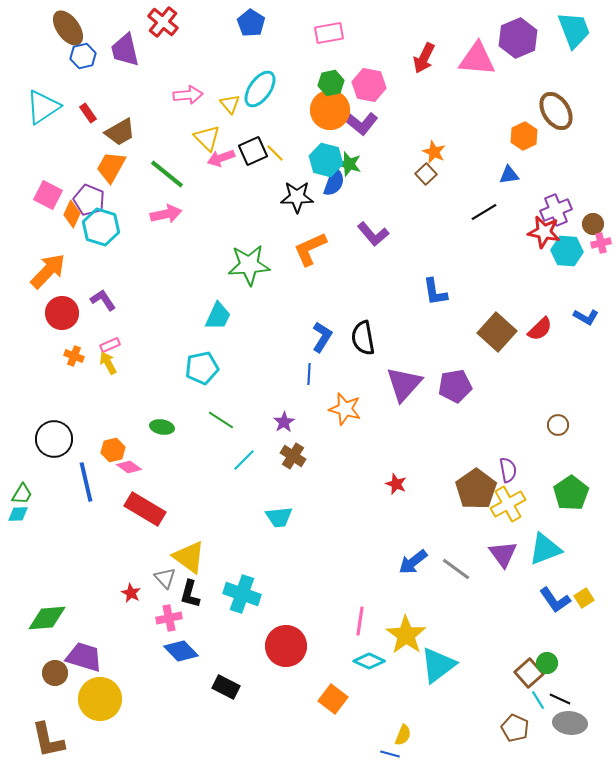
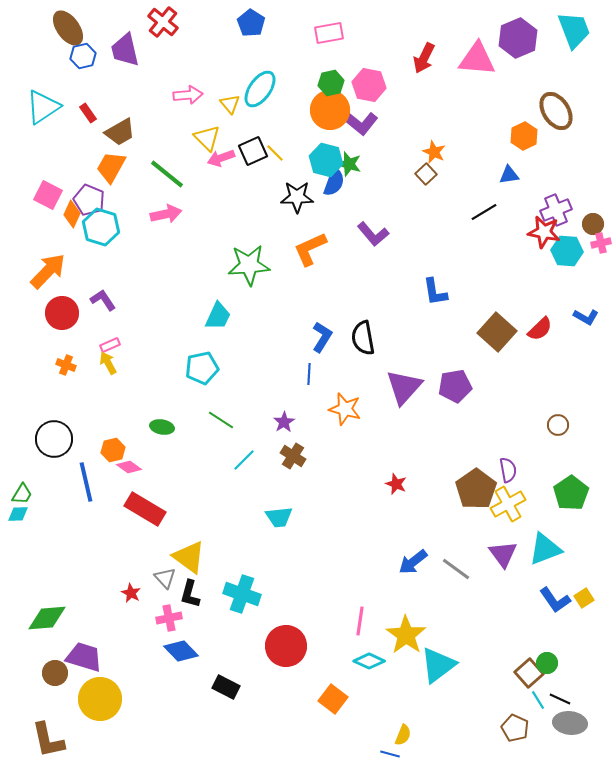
orange cross at (74, 356): moved 8 px left, 9 px down
purple triangle at (404, 384): moved 3 px down
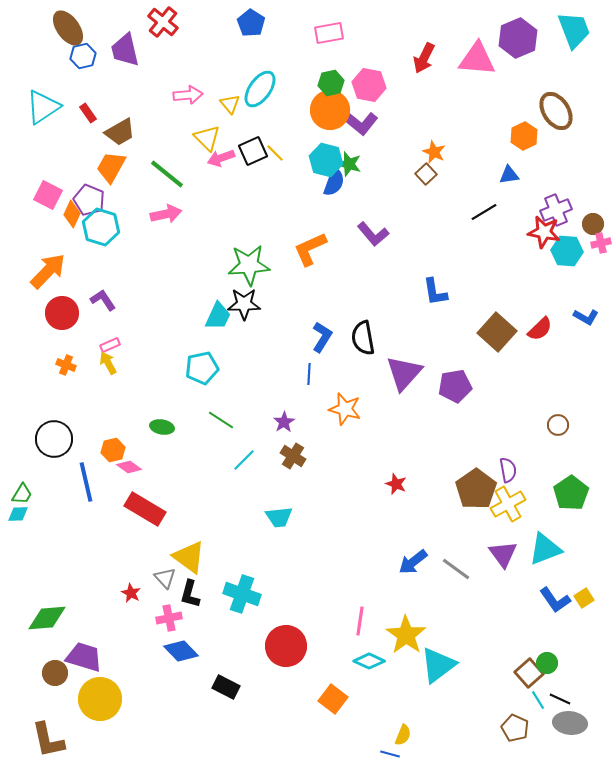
black star at (297, 197): moved 53 px left, 107 px down
purple triangle at (404, 387): moved 14 px up
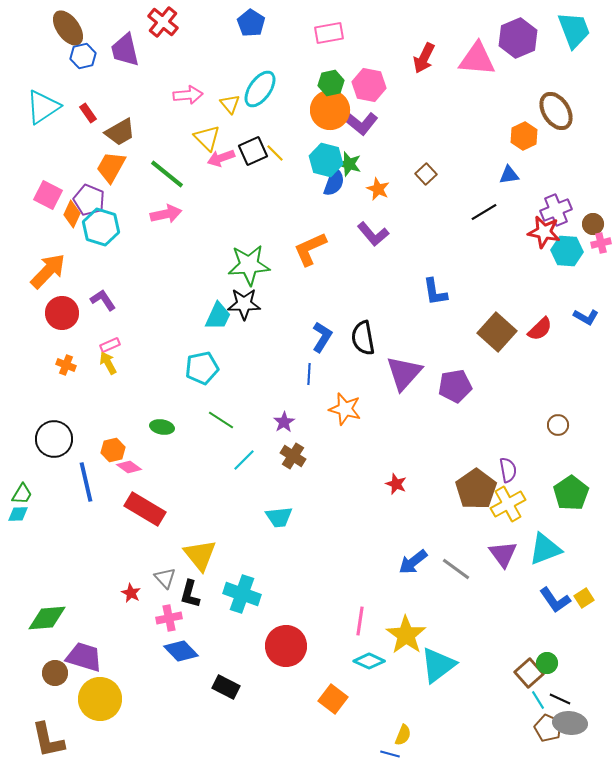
orange star at (434, 152): moved 56 px left, 37 px down
yellow triangle at (189, 557): moved 11 px right, 2 px up; rotated 15 degrees clockwise
brown pentagon at (515, 728): moved 33 px right
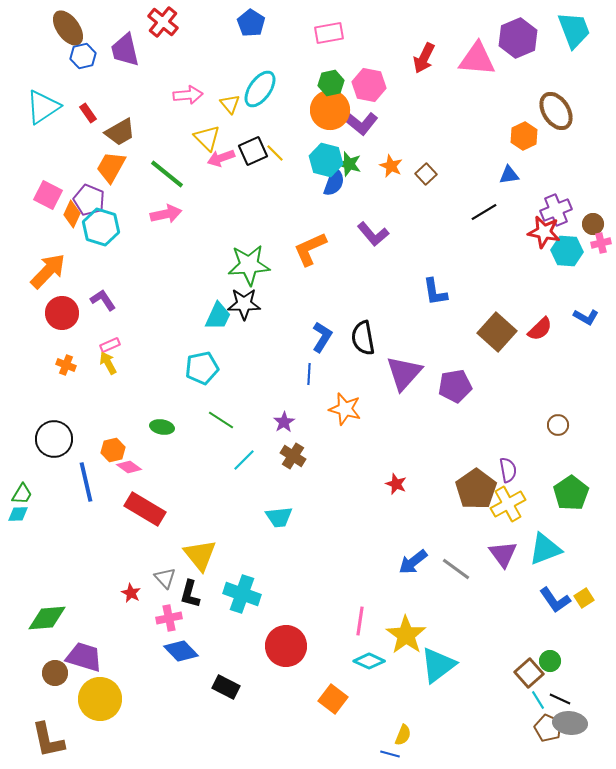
orange star at (378, 189): moved 13 px right, 23 px up
green circle at (547, 663): moved 3 px right, 2 px up
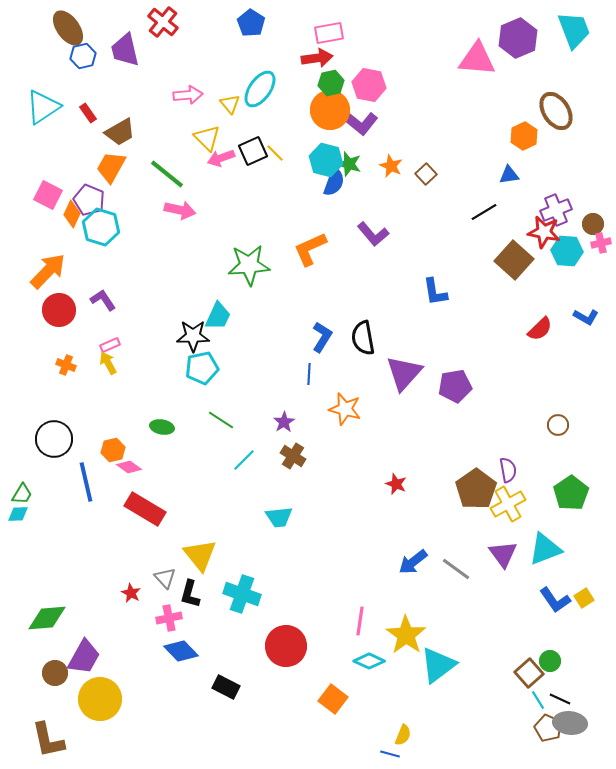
red arrow at (424, 58): moved 107 px left; rotated 124 degrees counterclockwise
pink arrow at (166, 214): moved 14 px right, 4 px up; rotated 24 degrees clockwise
black star at (244, 304): moved 51 px left, 32 px down
red circle at (62, 313): moved 3 px left, 3 px up
brown square at (497, 332): moved 17 px right, 72 px up
purple trapezoid at (84, 657): rotated 102 degrees clockwise
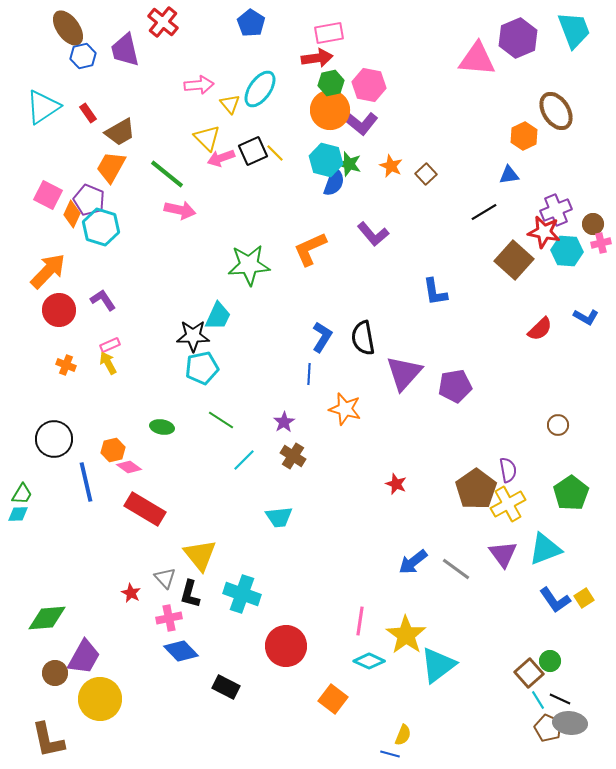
pink arrow at (188, 95): moved 11 px right, 10 px up
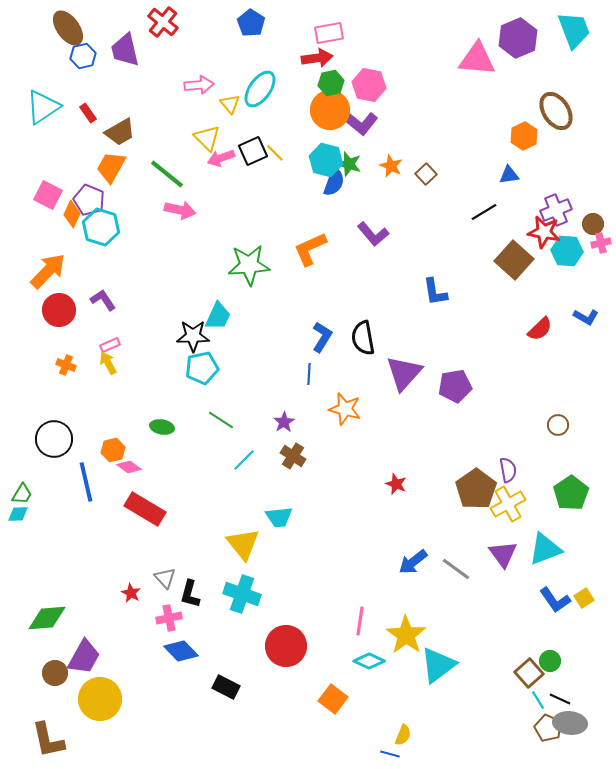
yellow triangle at (200, 555): moved 43 px right, 11 px up
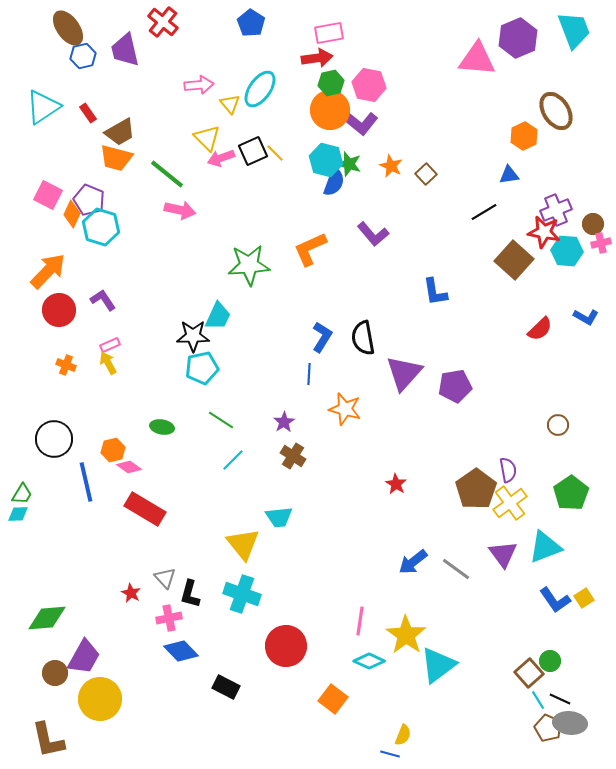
orange trapezoid at (111, 167): moved 5 px right, 9 px up; rotated 104 degrees counterclockwise
cyan line at (244, 460): moved 11 px left
red star at (396, 484): rotated 10 degrees clockwise
yellow cross at (508, 504): moved 2 px right, 1 px up; rotated 8 degrees counterclockwise
cyan triangle at (545, 549): moved 2 px up
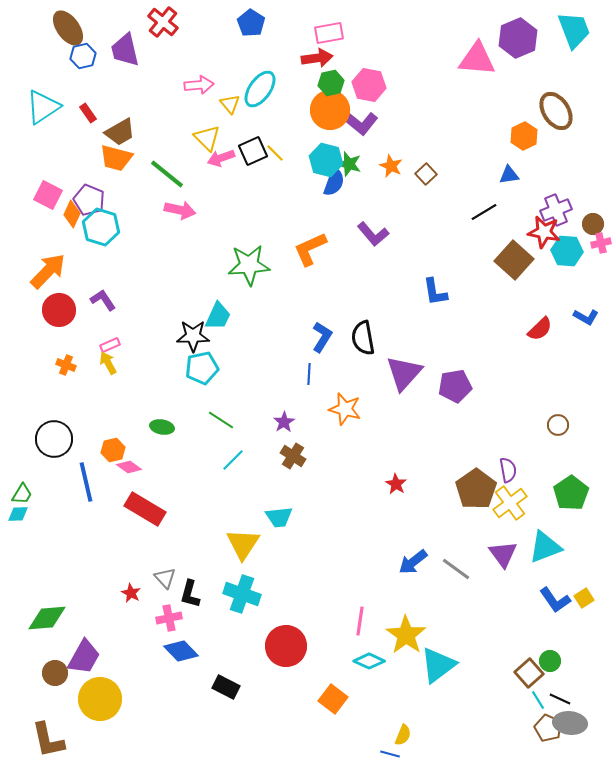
yellow triangle at (243, 544): rotated 12 degrees clockwise
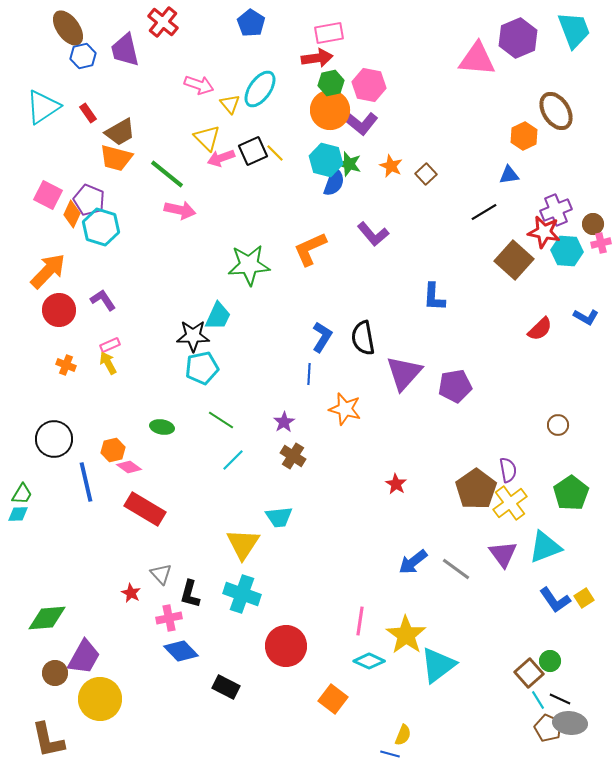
pink arrow at (199, 85): rotated 24 degrees clockwise
blue L-shape at (435, 292): moved 1 px left, 5 px down; rotated 12 degrees clockwise
gray triangle at (165, 578): moved 4 px left, 4 px up
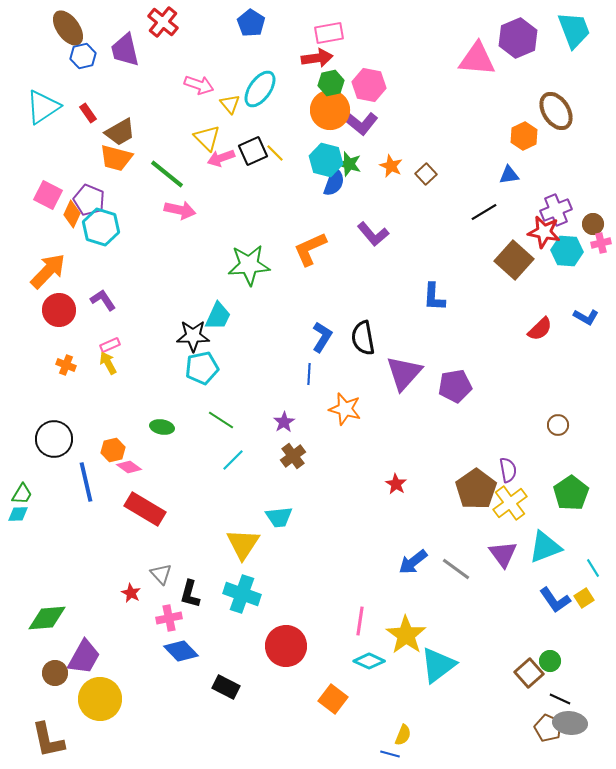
brown cross at (293, 456): rotated 20 degrees clockwise
cyan line at (538, 700): moved 55 px right, 132 px up
